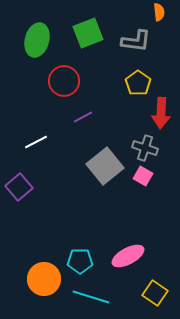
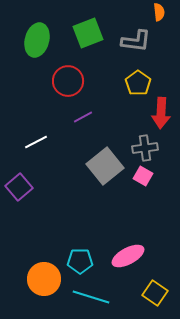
red circle: moved 4 px right
gray cross: rotated 25 degrees counterclockwise
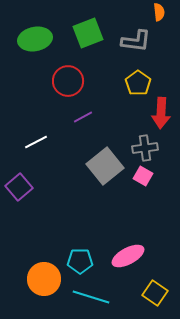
green ellipse: moved 2 px left, 1 px up; rotated 64 degrees clockwise
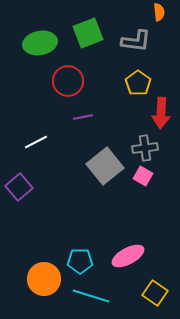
green ellipse: moved 5 px right, 4 px down
purple line: rotated 18 degrees clockwise
cyan line: moved 1 px up
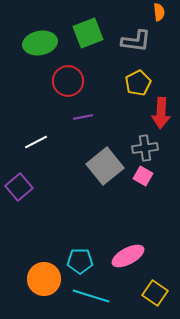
yellow pentagon: rotated 10 degrees clockwise
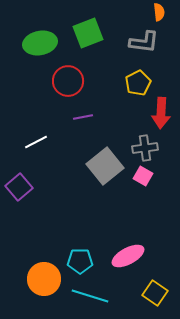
gray L-shape: moved 8 px right, 1 px down
cyan line: moved 1 px left
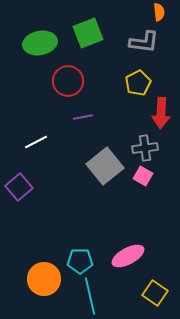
cyan line: rotated 60 degrees clockwise
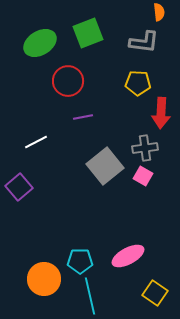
green ellipse: rotated 20 degrees counterclockwise
yellow pentagon: rotated 30 degrees clockwise
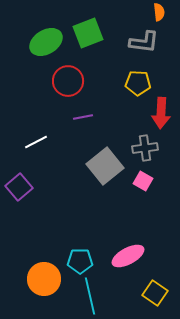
green ellipse: moved 6 px right, 1 px up
pink square: moved 5 px down
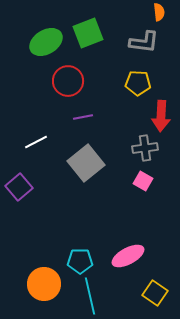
red arrow: moved 3 px down
gray square: moved 19 px left, 3 px up
orange circle: moved 5 px down
